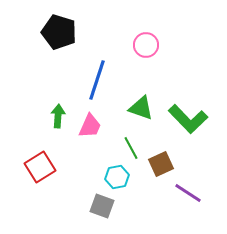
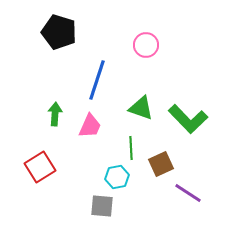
green arrow: moved 3 px left, 2 px up
green line: rotated 25 degrees clockwise
gray square: rotated 15 degrees counterclockwise
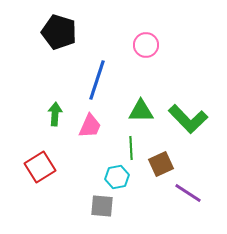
green triangle: moved 3 px down; rotated 20 degrees counterclockwise
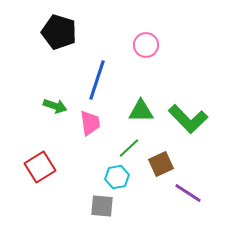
green arrow: moved 8 px up; rotated 105 degrees clockwise
pink trapezoid: moved 3 px up; rotated 32 degrees counterclockwise
green line: moved 2 px left; rotated 50 degrees clockwise
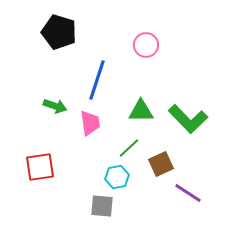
red square: rotated 24 degrees clockwise
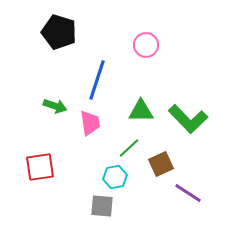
cyan hexagon: moved 2 px left
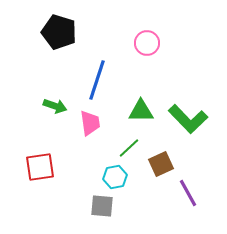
pink circle: moved 1 px right, 2 px up
purple line: rotated 28 degrees clockwise
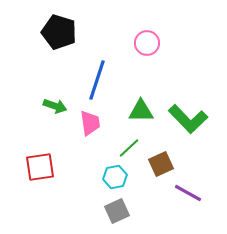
purple line: rotated 32 degrees counterclockwise
gray square: moved 15 px right, 5 px down; rotated 30 degrees counterclockwise
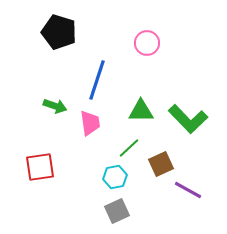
purple line: moved 3 px up
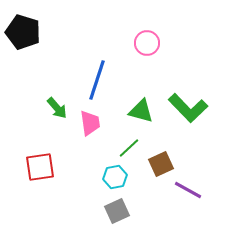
black pentagon: moved 36 px left
green arrow: moved 2 px right, 2 px down; rotated 30 degrees clockwise
green triangle: rotated 16 degrees clockwise
green L-shape: moved 11 px up
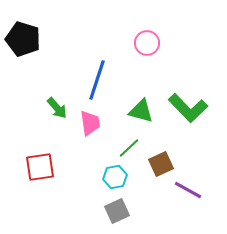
black pentagon: moved 7 px down
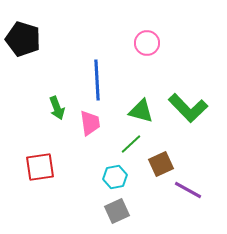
blue line: rotated 21 degrees counterclockwise
green arrow: rotated 20 degrees clockwise
green line: moved 2 px right, 4 px up
